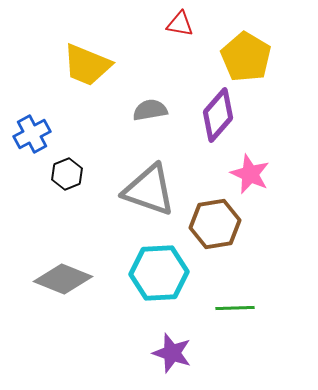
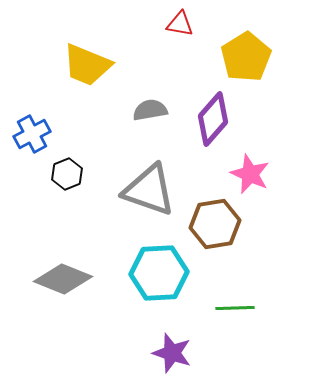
yellow pentagon: rotated 9 degrees clockwise
purple diamond: moved 5 px left, 4 px down
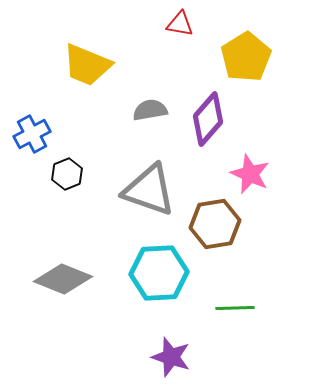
purple diamond: moved 5 px left
purple star: moved 1 px left, 4 px down
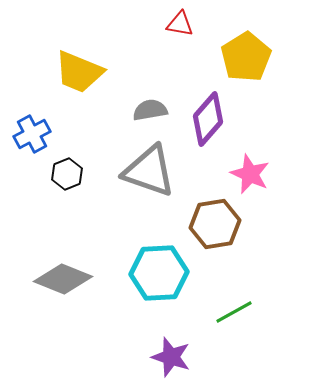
yellow trapezoid: moved 8 px left, 7 px down
gray triangle: moved 19 px up
green line: moved 1 px left, 4 px down; rotated 27 degrees counterclockwise
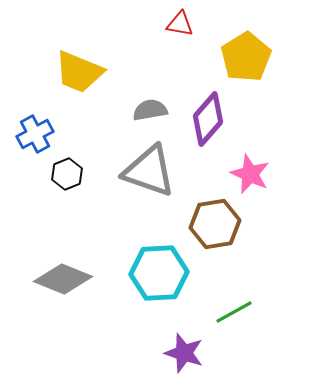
blue cross: moved 3 px right
purple star: moved 13 px right, 4 px up
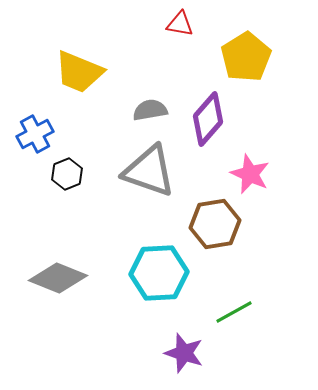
gray diamond: moved 5 px left, 1 px up
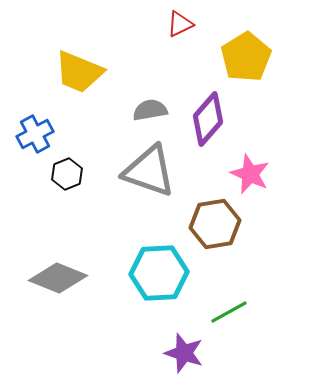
red triangle: rotated 36 degrees counterclockwise
green line: moved 5 px left
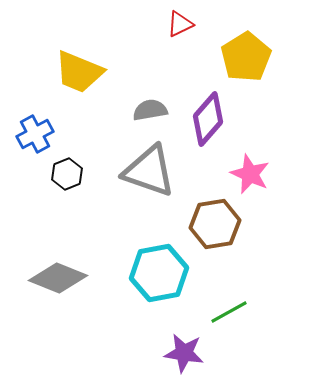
cyan hexagon: rotated 8 degrees counterclockwise
purple star: rotated 9 degrees counterclockwise
